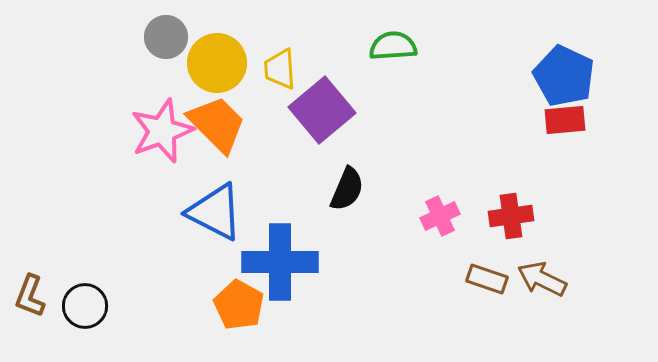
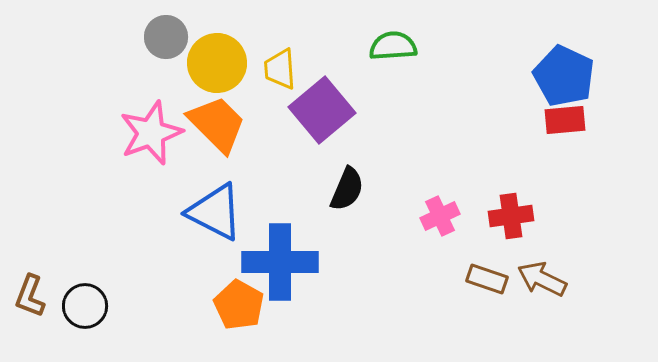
pink star: moved 11 px left, 2 px down
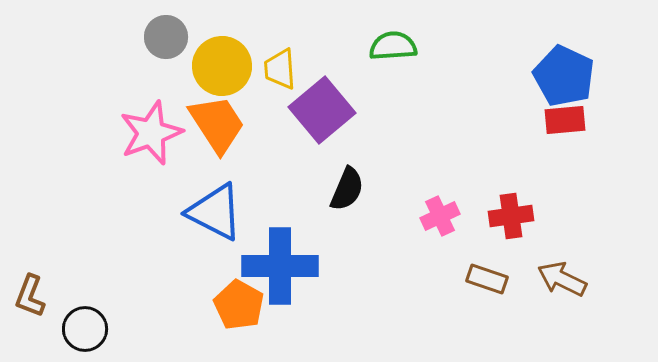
yellow circle: moved 5 px right, 3 px down
orange trapezoid: rotated 12 degrees clockwise
blue cross: moved 4 px down
brown arrow: moved 20 px right
black circle: moved 23 px down
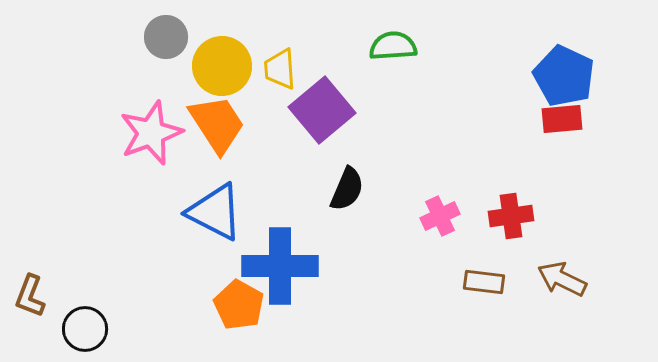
red rectangle: moved 3 px left, 1 px up
brown rectangle: moved 3 px left, 3 px down; rotated 12 degrees counterclockwise
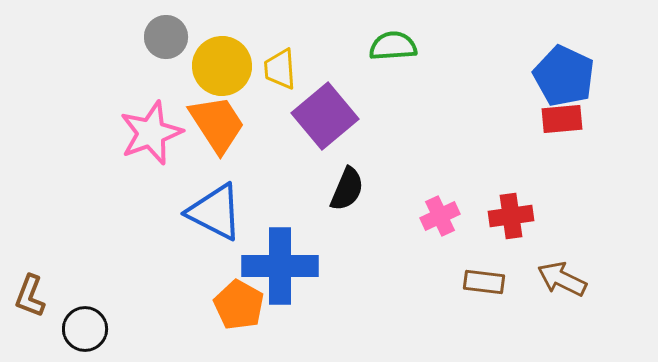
purple square: moved 3 px right, 6 px down
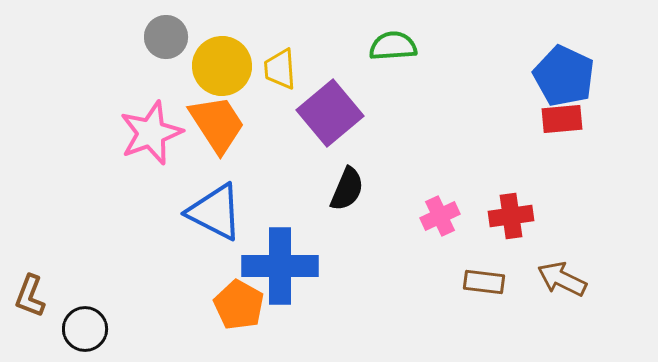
purple square: moved 5 px right, 3 px up
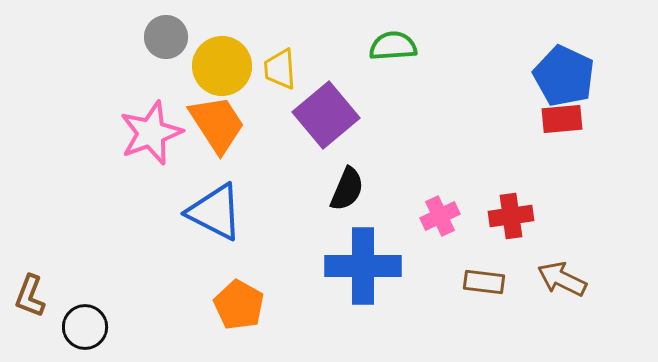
purple square: moved 4 px left, 2 px down
blue cross: moved 83 px right
black circle: moved 2 px up
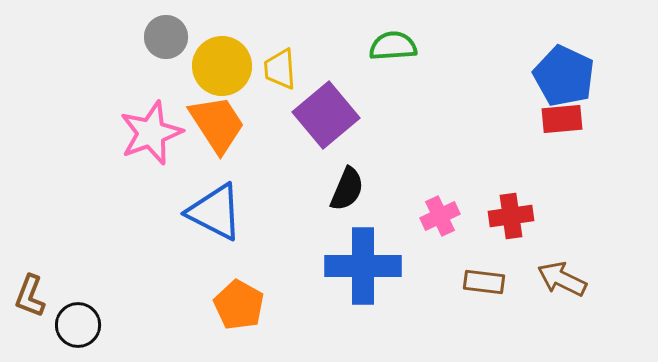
black circle: moved 7 px left, 2 px up
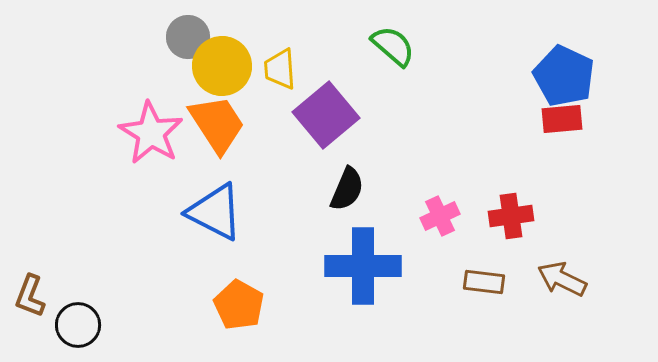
gray circle: moved 22 px right
green semicircle: rotated 45 degrees clockwise
pink star: rotated 20 degrees counterclockwise
